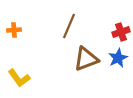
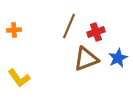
red cross: moved 25 px left
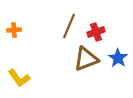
blue star: rotated 12 degrees counterclockwise
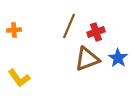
brown triangle: moved 1 px right
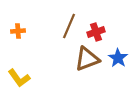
orange cross: moved 4 px right, 1 px down
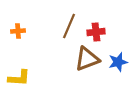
red cross: rotated 12 degrees clockwise
blue star: moved 4 px down; rotated 24 degrees clockwise
yellow L-shape: rotated 50 degrees counterclockwise
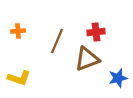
brown line: moved 12 px left, 15 px down
blue star: moved 16 px down
yellow L-shape: rotated 15 degrees clockwise
